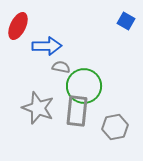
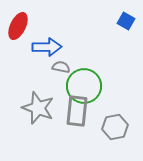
blue arrow: moved 1 px down
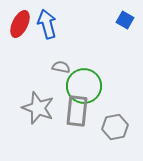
blue square: moved 1 px left, 1 px up
red ellipse: moved 2 px right, 2 px up
blue arrow: moved 23 px up; rotated 104 degrees counterclockwise
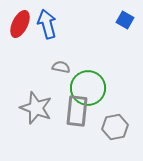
green circle: moved 4 px right, 2 px down
gray star: moved 2 px left
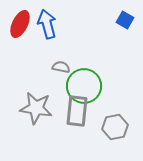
green circle: moved 4 px left, 2 px up
gray star: rotated 12 degrees counterclockwise
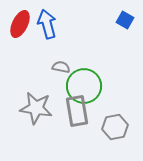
gray rectangle: rotated 16 degrees counterclockwise
